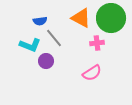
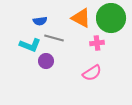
gray line: rotated 36 degrees counterclockwise
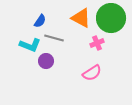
blue semicircle: rotated 48 degrees counterclockwise
pink cross: rotated 16 degrees counterclockwise
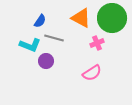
green circle: moved 1 px right
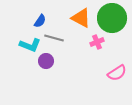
pink cross: moved 1 px up
pink semicircle: moved 25 px right
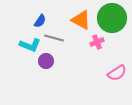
orange triangle: moved 2 px down
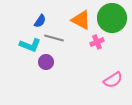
purple circle: moved 1 px down
pink semicircle: moved 4 px left, 7 px down
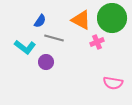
cyan L-shape: moved 5 px left, 2 px down; rotated 15 degrees clockwise
pink semicircle: moved 3 px down; rotated 42 degrees clockwise
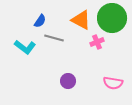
purple circle: moved 22 px right, 19 px down
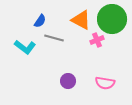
green circle: moved 1 px down
pink cross: moved 2 px up
pink semicircle: moved 8 px left
